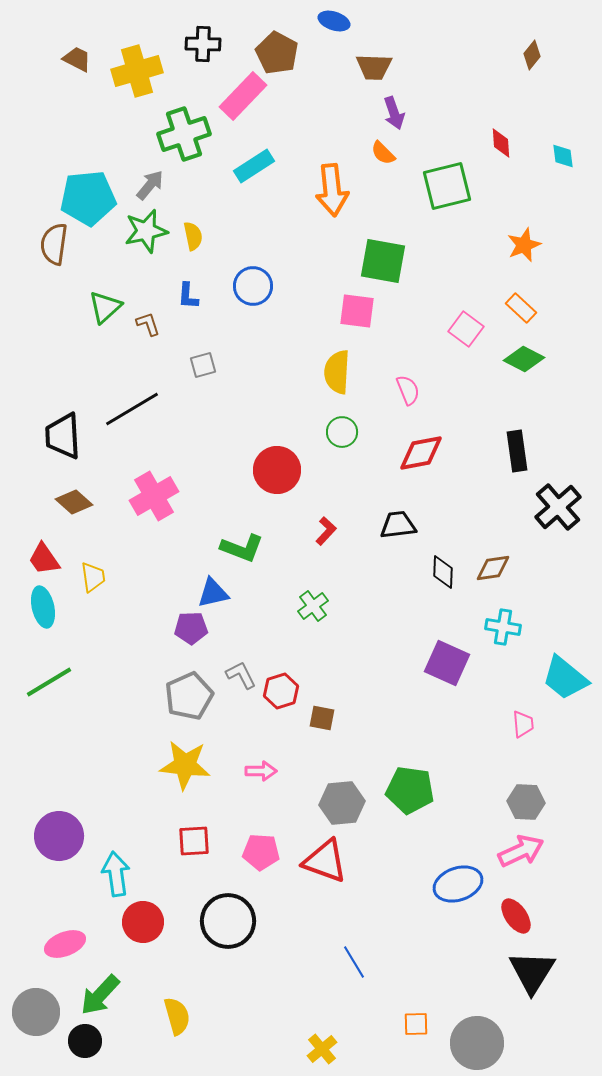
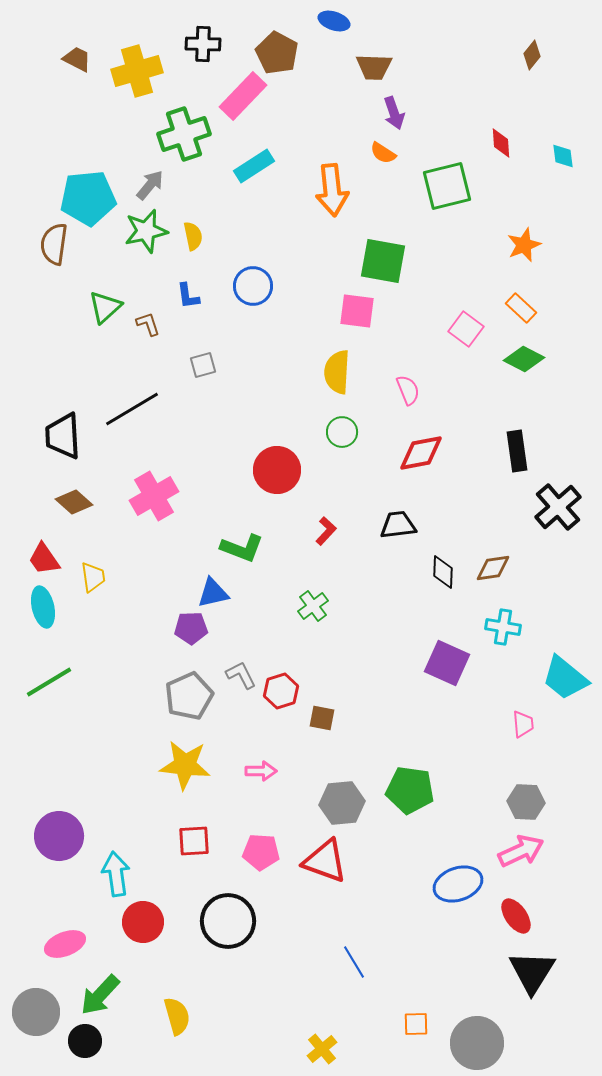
orange semicircle at (383, 153): rotated 12 degrees counterclockwise
blue L-shape at (188, 296): rotated 12 degrees counterclockwise
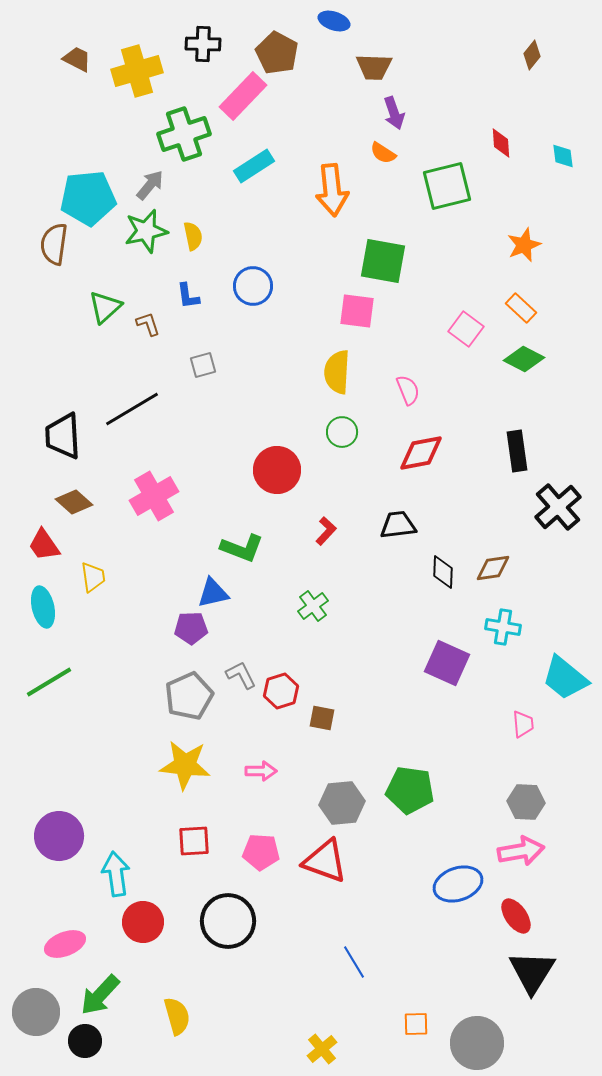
red trapezoid at (44, 559): moved 14 px up
pink arrow at (521, 851): rotated 15 degrees clockwise
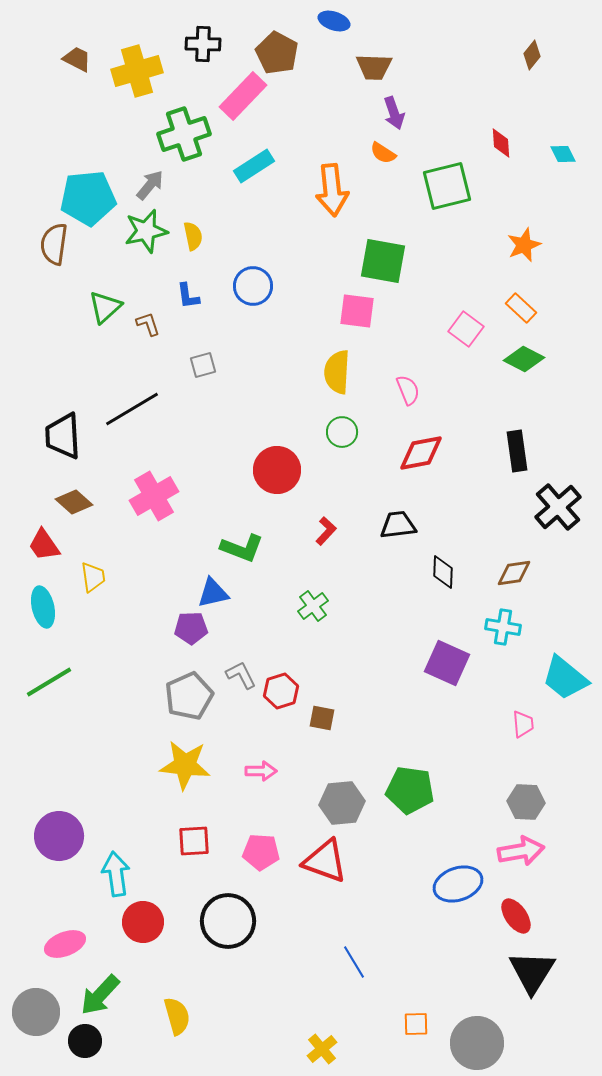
cyan diamond at (563, 156): moved 2 px up; rotated 20 degrees counterclockwise
brown diamond at (493, 568): moved 21 px right, 5 px down
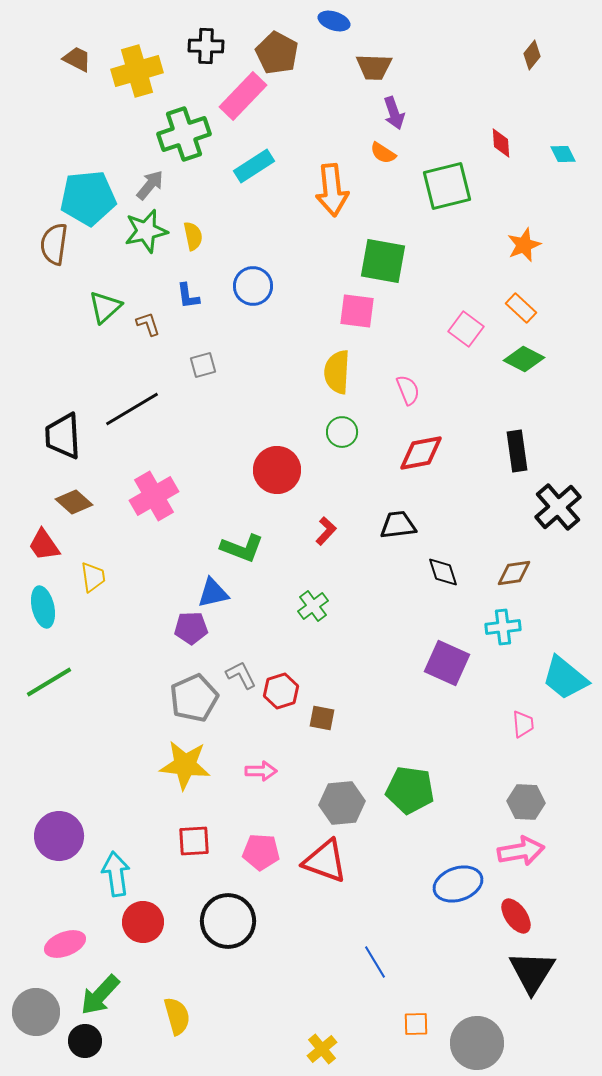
black cross at (203, 44): moved 3 px right, 2 px down
black diamond at (443, 572): rotated 20 degrees counterclockwise
cyan cross at (503, 627): rotated 16 degrees counterclockwise
gray pentagon at (189, 696): moved 5 px right, 2 px down
blue line at (354, 962): moved 21 px right
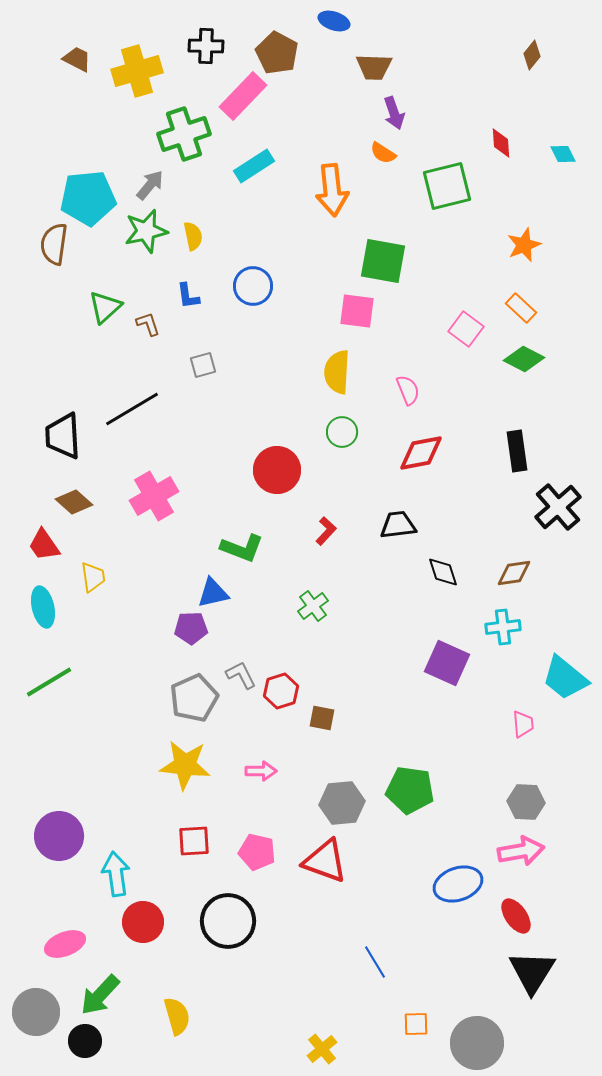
pink pentagon at (261, 852): moved 4 px left; rotated 9 degrees clockwise
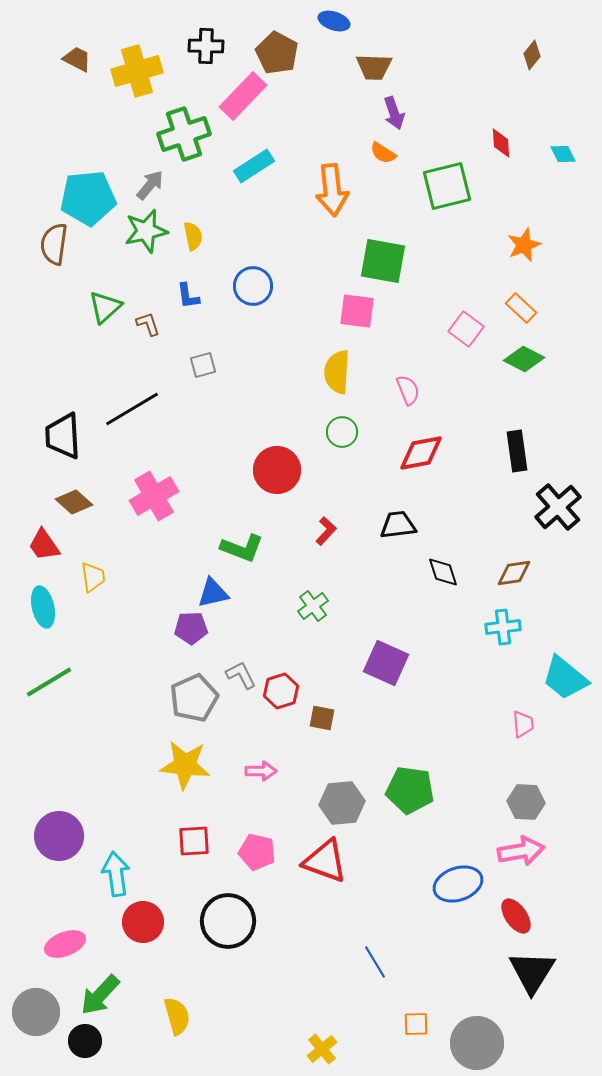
purple square at (447, 663): moved 61 px left
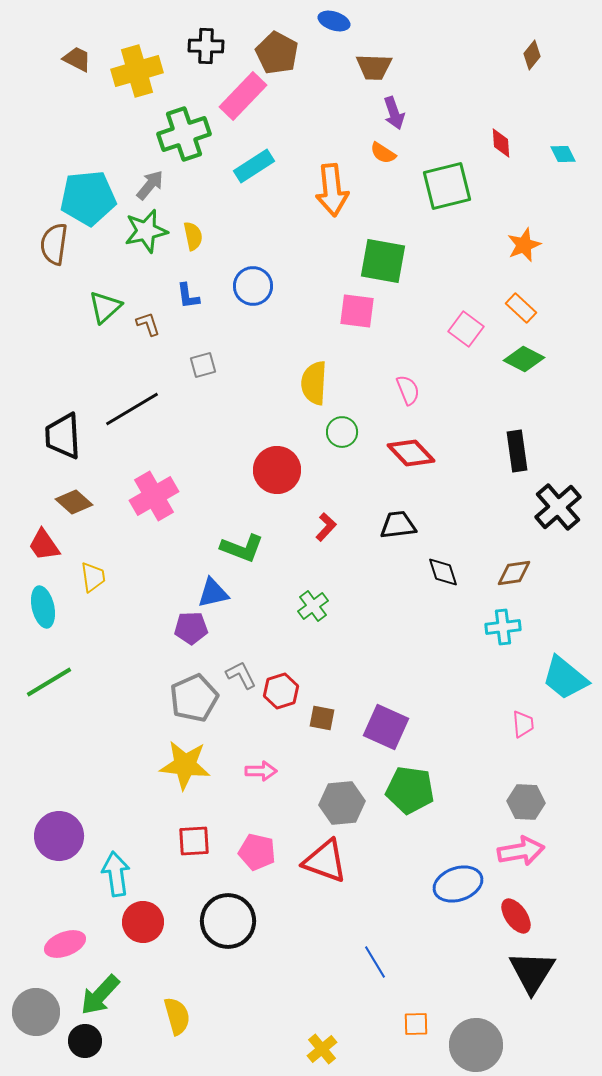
yellow semicircle at (337, 372): moved 23 px left, 11 px down
red diamond at (421, 453): moved 10 px left; rotated 57 degrees clockwise
red L-shape at (326, 531): moved 4 px up
purple square at (386, 663): moved 64 px down
gray circle at (477, 1043): moved 1 px left, 2 px down
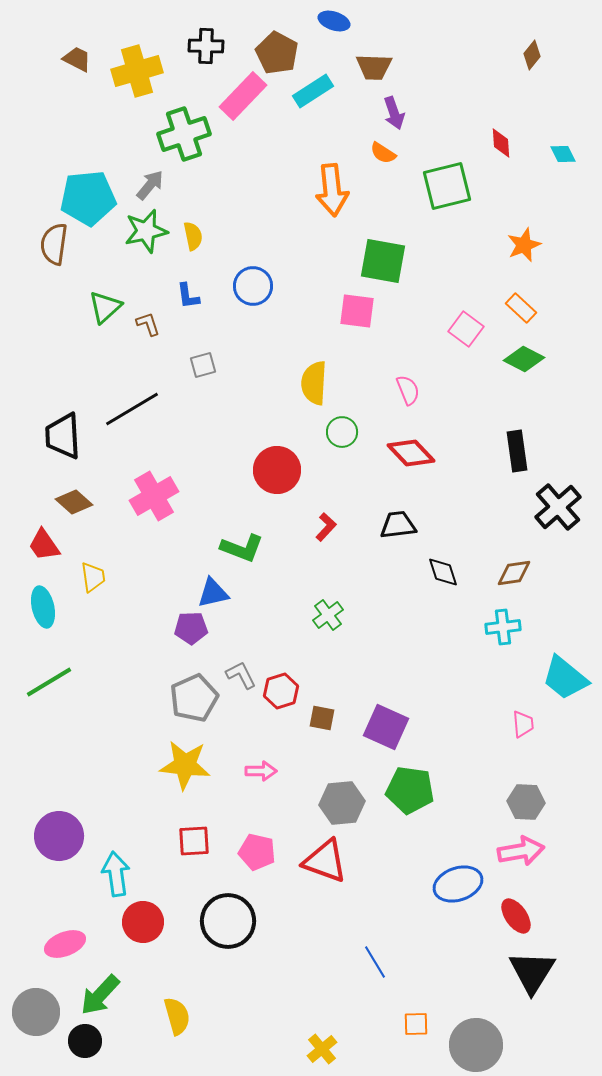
cyan rectangle at (254, 166): moved 59 px right, 75 px up
green cross at (313, 606): moved 15 px right, 9 px down
